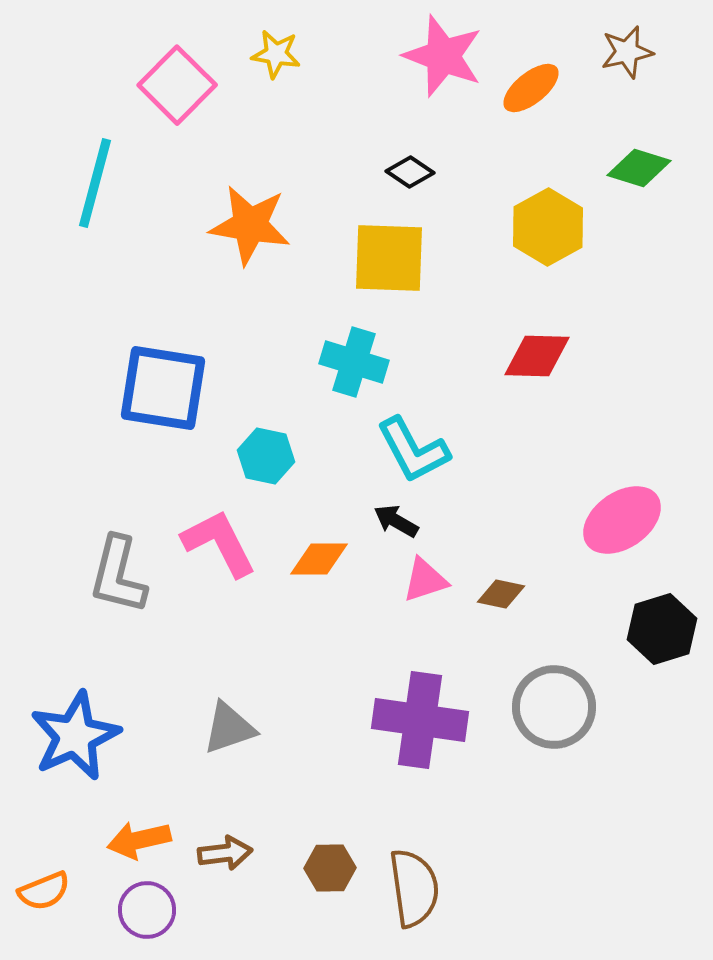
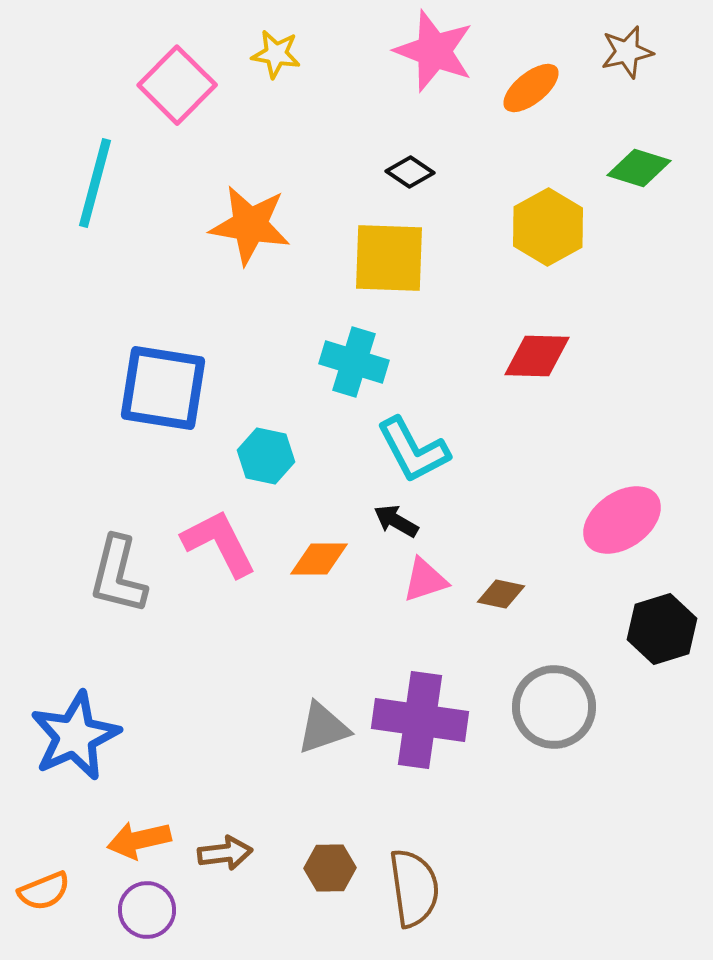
pink star: moved 9 px left, 5 px up
gray triangle: moved 94 px right
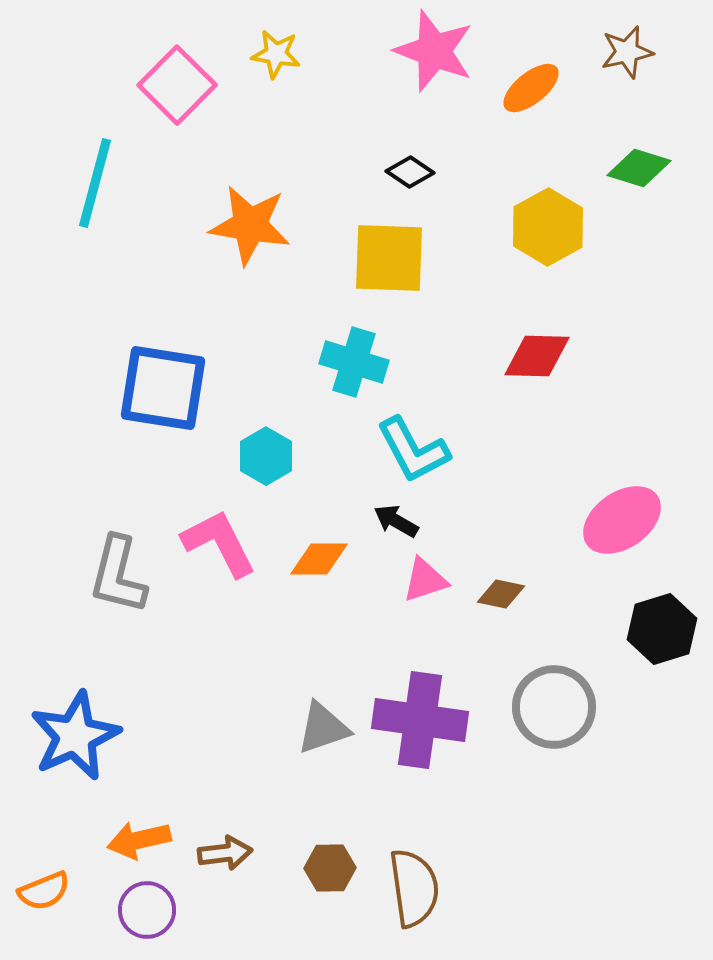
cyan hexagon: rotated 18 degrees clockwise
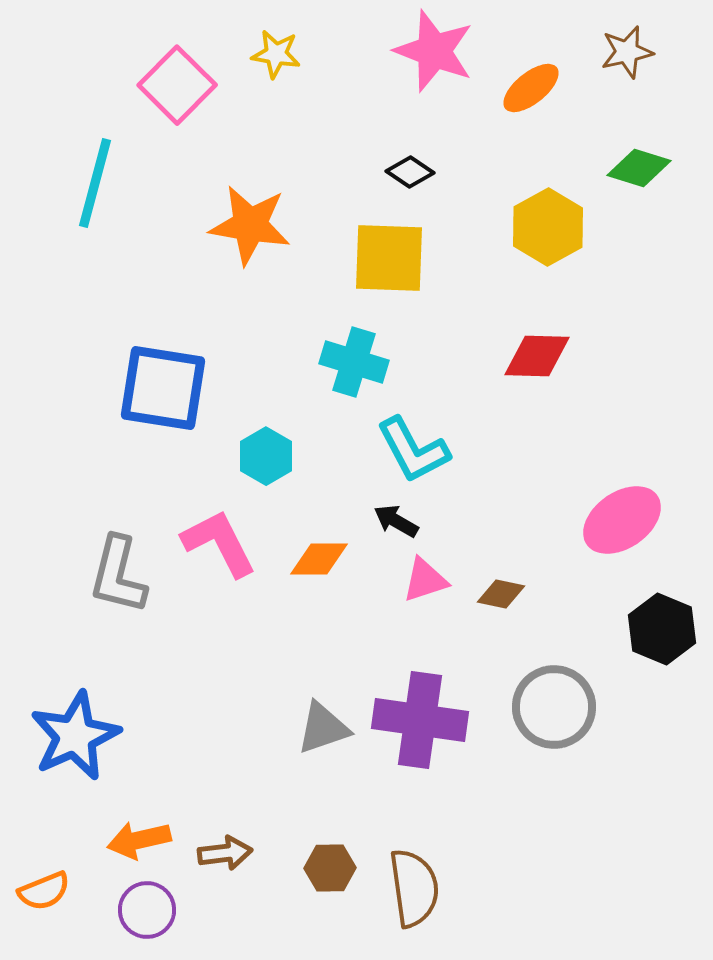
black hexagon: rotated 20 degrees counterclockwise
